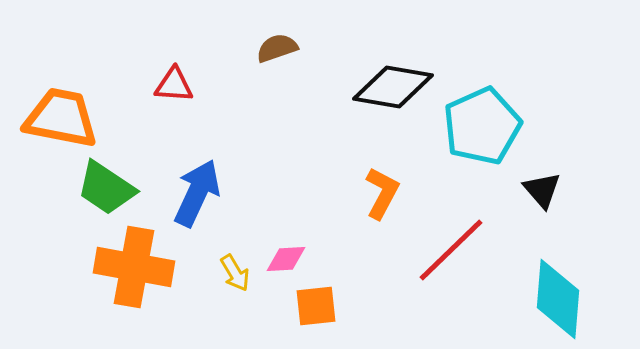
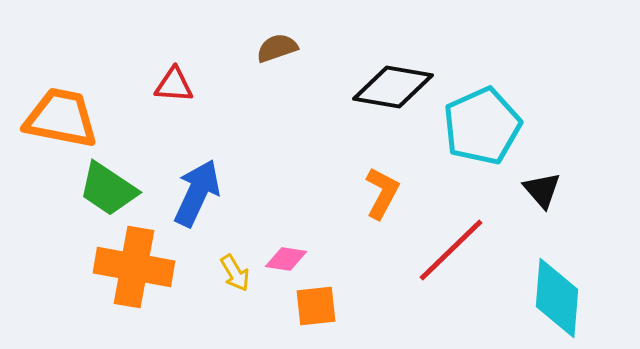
green trapezoid: moved 2 px right, 1 px down
pink diamond: rotated 12 degrees clockwise
cyan diamond: moved 1 px left, 1 px up
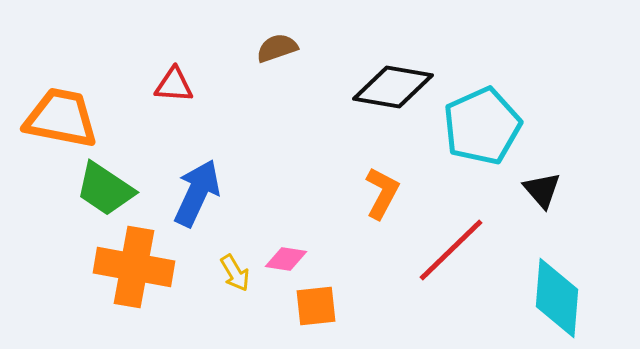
green trapezoid: moved 3 px left
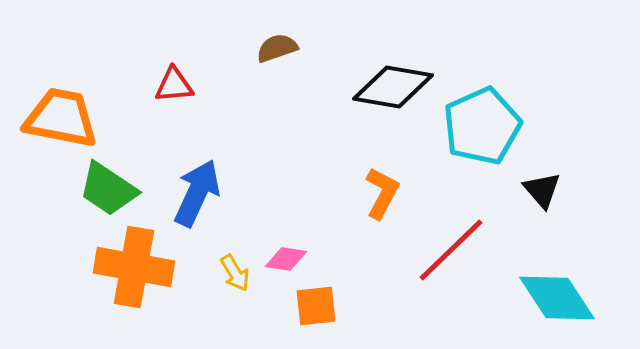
red triangle: rotated 9 degrees counterclockwise
green trapezoid: moved 3 px right
cyan diamond: rotated 38 degrees counterclockwise
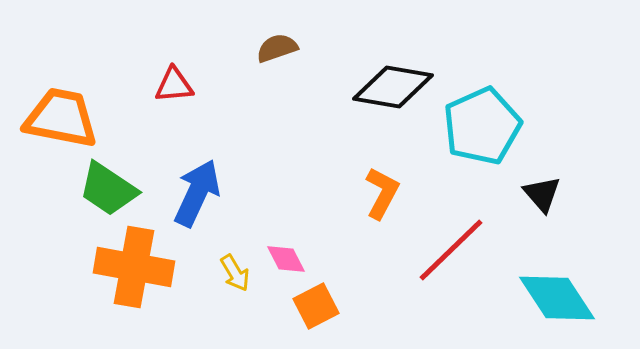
black triangle: moved 4 px down
pink diamond: rotated 54 degrees clockwise
orange square: rotated 21 degrees counterclockwise
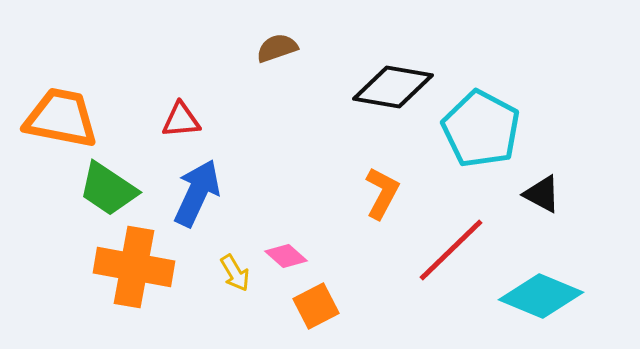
red triangle: moved 7 px right, 35 px down
cyan pentagon: moved 1 px left, 3 px down; rotated 20 degrees counterclockwise
black triangle: rotated 21 degrees counterclockwise
pink diamond: moved 3 px up; rotated 21 degrees counterclockwise
cyan diamond: moved 16 px left, 2 px up; rotated 34 degrees counterclockwise
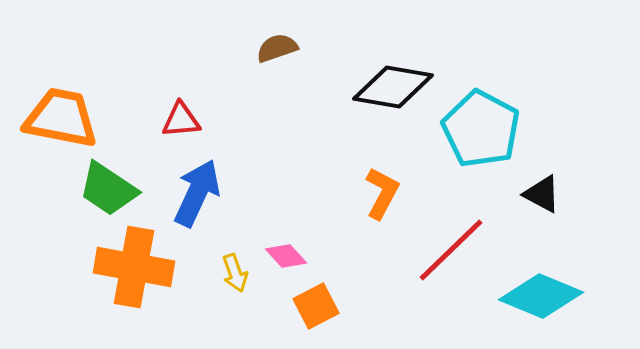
pink diamond: rotated 6 degrees clockwise
yellow arrow: rotated 12 degrees clockwise
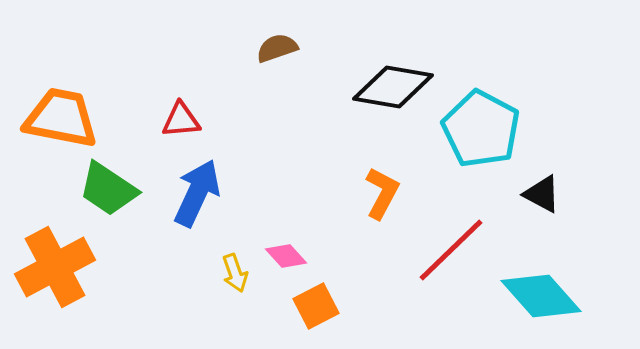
orange cross: moved 79 px left; rotated 38 degrees counterclockwise
cyan diamond: rotated 26 degrees clockwise
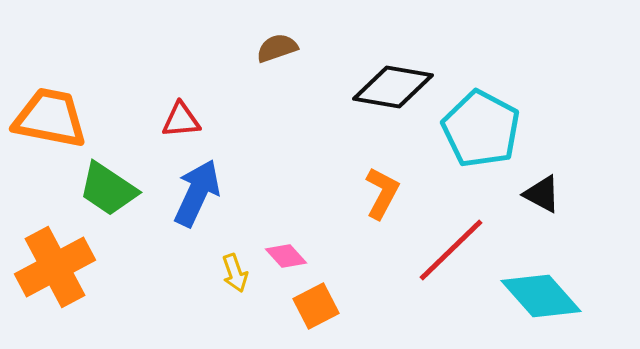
orange trapezoid: moved 11 px left
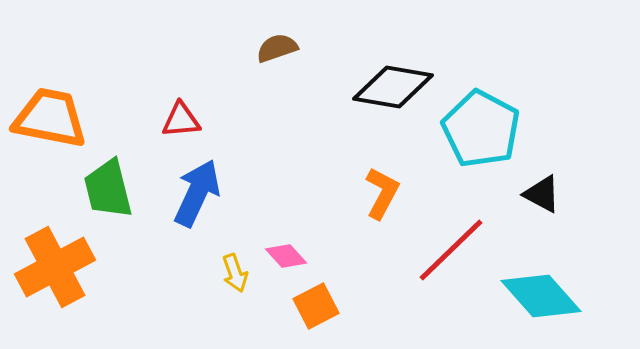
green trapezoid: rotated 42 degrees clockwise
